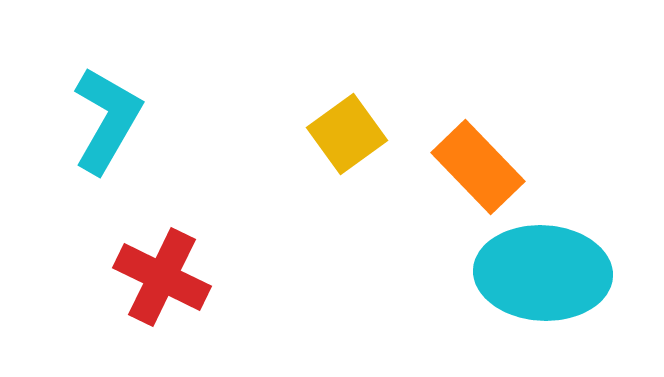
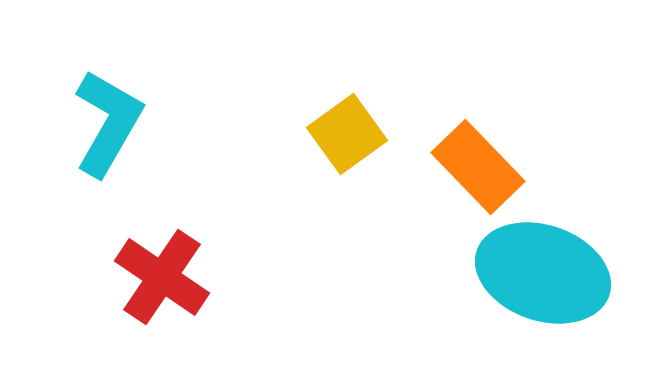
cyan L-shape: moved 1 px right, 3 px down
cyan ellipse: rotated 16 degrees clockwise
red cross: rotated 8 degrees clockwise
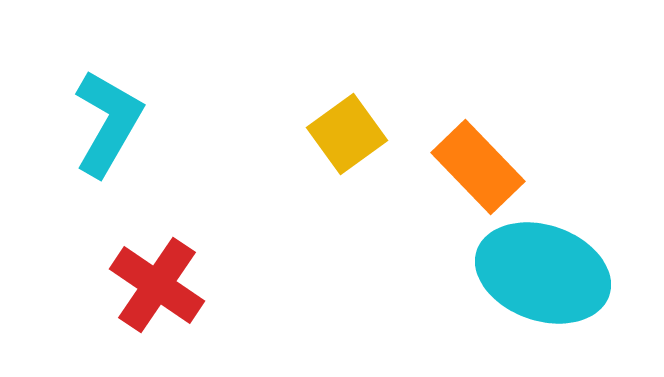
red cross: moved 5 px left, 8 px down
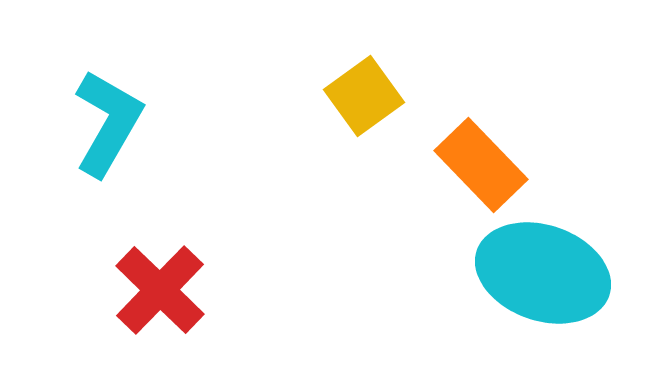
yellow square: moved 17 px right, 38 px up
orange rectangle: moved 3 px right, 2 px up
red cross: moved 3 px right, 5 px down; rotated 10 degrees clockwise
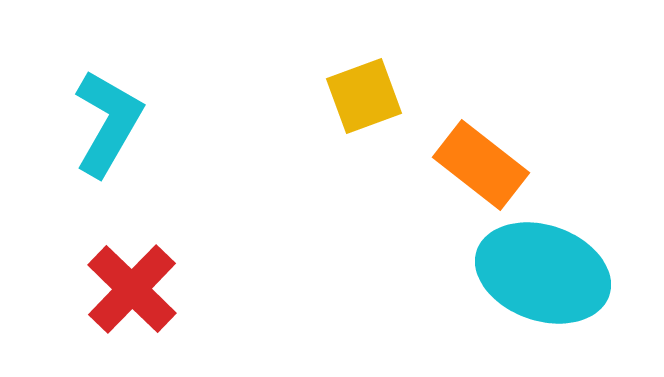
yellow square: rotated 16 degrees clockwise
orange rectangle: rotated 8 degrees counterclockwise
red cross: moved 28 px left, 1 px up
